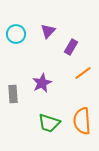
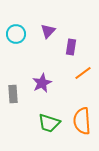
purple rectangle: rotated 21 degrees counterclockwise
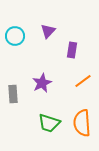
cyan circle: moved 1 px left, 2 px down
purple rectangle: moved 1 px right, 3 px down
orange line: moved 8 px down
orange semicircle: moved 2 px down
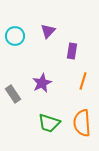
purple rectangle: moved 1 px down
orange line: rotated 36 degrees counterclockwise
gray rectangle: rotated 30 degrees counterclockwise
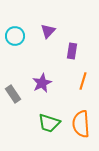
orange semicircle: moved 1 px left, 1 px down
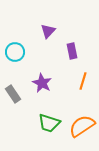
cyan circle: moved 16 px down
purple rectangle: rotated 21 degrees counterclockwise
purple star: rotated 18 degrees counterclockwise
orange semicircle: moved 1 px right, 2 px down; rotated 60 degrees clockwise
